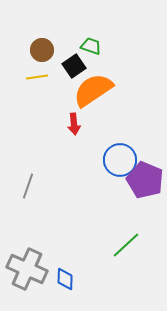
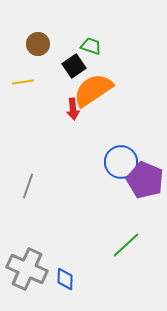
brown circle: moved 4 px left, 6 px up
yellow line: moved 14 px left, 5 px down
red arrow: moved 1 px left, 15 px up
blue circle: moved 1 px right, 2 px down
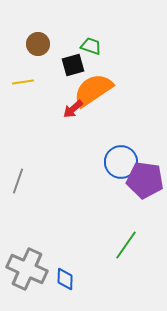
black square: moved 1 px left, 1 px up; rotated 20 degrees clockwise
red arrow: rotated 55 degrees clockwise
purple pentagon: rotated 15 degrees counterclockwise
gray line: moved 10 px left, 5 px up
green line: rotated 12 degrees counterclockwise
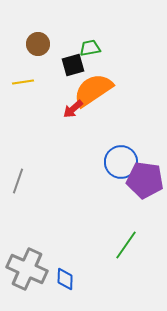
green trapezoid: moved 1 px left, 2 px down; rotated 30 degrees counterclockwise
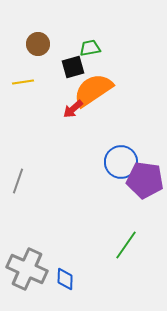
black square: moved 2 px down
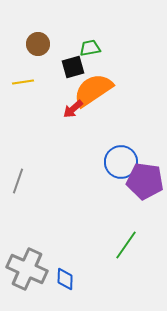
purple pentagon: moved 1 px down
